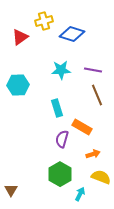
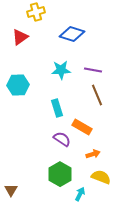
yellow cross: moved 8 px left, 9 px up
purple semicircle: rotated 108 degrees clockwise
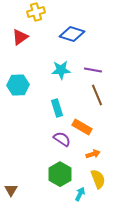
yellow semicircle: moved 3 px left, 2 px down; rotated 48 degrees clockwise
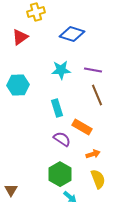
cyan arrow: moved 10 px left, 3 px down; rotated 104 degrees clockwise
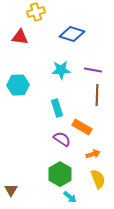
red triangle: rotated 42 degrees clockwise
brown line: rotated 25 degrees clockwise
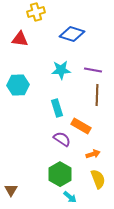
red triangle: moved 2 px down
orange rectangle: moved 1 px left, 1 px up
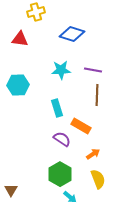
orange arrow: rotated 16 degrees counterclockwise
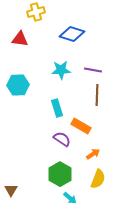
yellow semicircle: rotated 42 degrees clockwise
cyan arrow: moved 1 px down
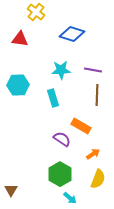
yellow cross: rotated 36 degrees counterclockwise
cyan rectangle: moved 4 px left, 10 px up
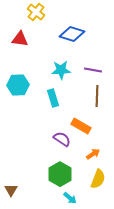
brown line: moved 1 px down
